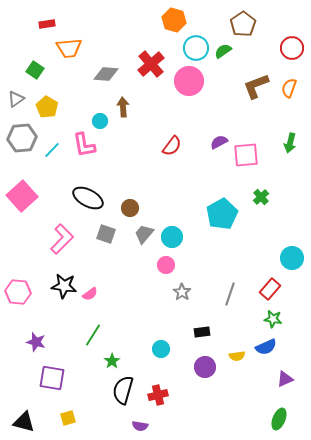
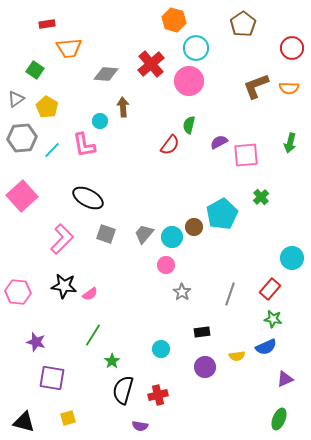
green semicircle at (223, 51): moved 34 px left, 74 px down; rotated 42 degrees counterclockwise
orange semicircle at (289, 88): rotated 108 degrees counterclockwise
red semicircle at (172, 146): moved 2 px left, 1 px up
brown circle at (130, 208): moved 64 px right, 19 px down
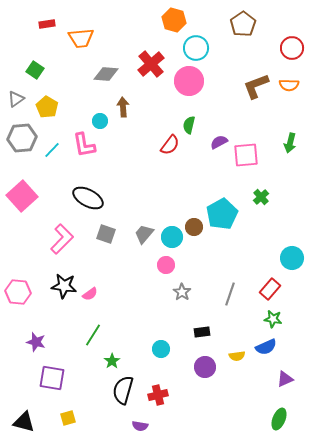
orange trapezoid at (69, 48): moved 12 px right, 10 px up
orange semicircle at (289, 88): moved 3 px up
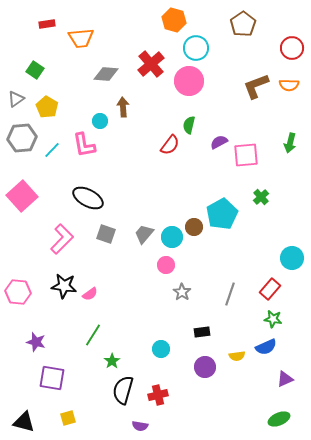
green ellipse at (279, 419): rotated 45 degrees clockwise
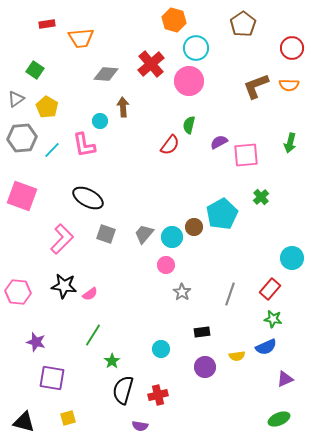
pink square at (22, 196): rotated 28 degrees counterclockwise
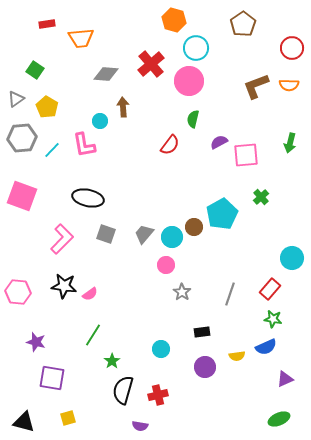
green semicircle at (189, 125): moved 4 px right, 6 px up
black ellipse at (88, 198): rotated 16 degrees counterclockwise
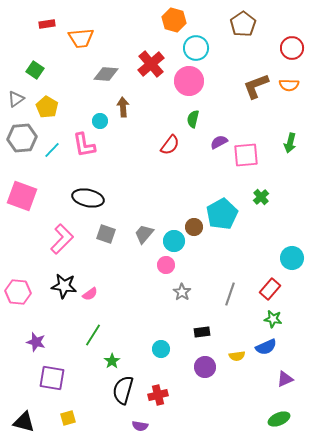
cyan circle at (172, 237): moved 2 px right, 4 px down
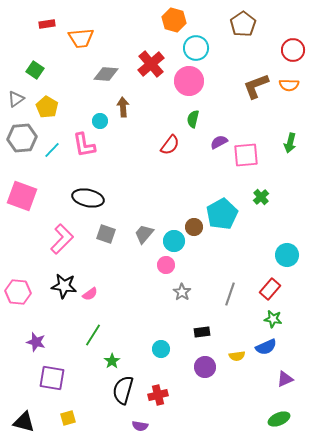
red circle at (292, 48): moved 1 px right, 2 px down
cyan circle at (292, 258): moved 5 px left, 3 px up
